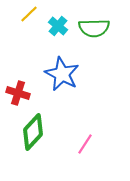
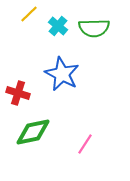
green diamond: rotated 36 degrees clockwise
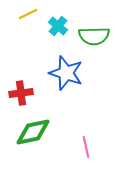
yellow line: moved 1 px left; rotated 18 degrees clockwise
green semicircle: moved 8 px down
blue star: moved 4 px right, 1 px up; rotated 8 degrees counterclockwise
red cross: moved 3 px right; rotated 25 degrees counterclockwise
pink line: moved 1 px right, 3 px down; rotated 45 degrees counterclockwise
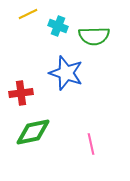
cyan cross: rotated 18 degrees counterclockwise
pink line: moved 5 px right, 3 px up
